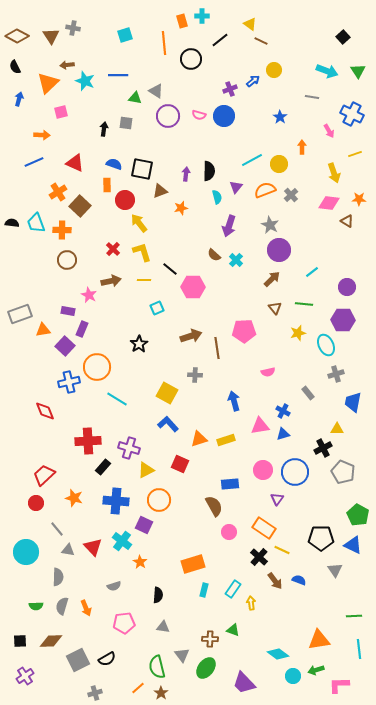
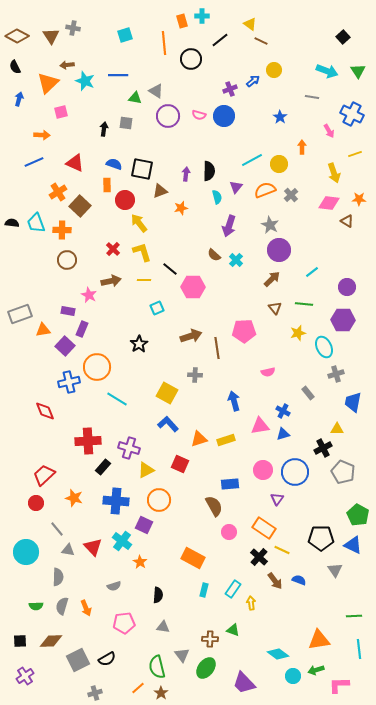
cyan ellipse at (326, 345): moved 2 px left, 2 px down
orange rectangle at (193, 564): moved 6 px up; rotated 45 degrees clockwise
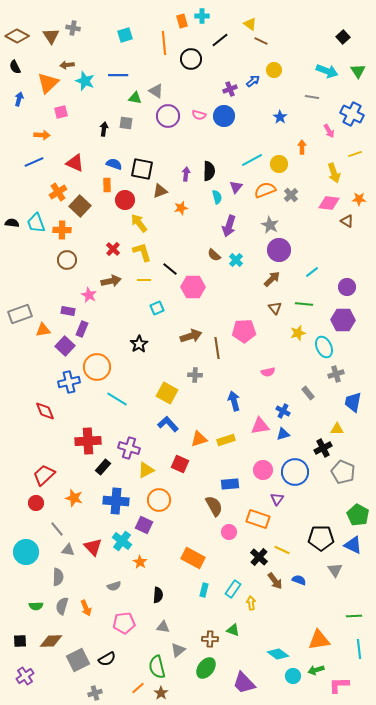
orange rectangle at (264, 528): moved 6 px left, 9 px up; rotated 15 degrees counterclockwise
gray triangle at (182, 655): moved 4 px left, 5 px up; rotated 28 degrees clockwise
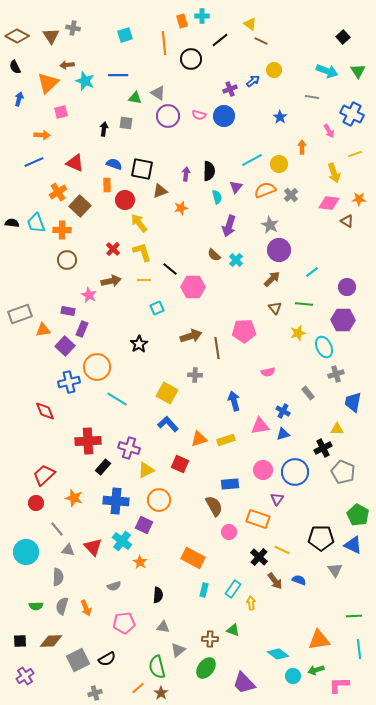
gray triangle at (156, 91): moved 2 px right, 2 px down
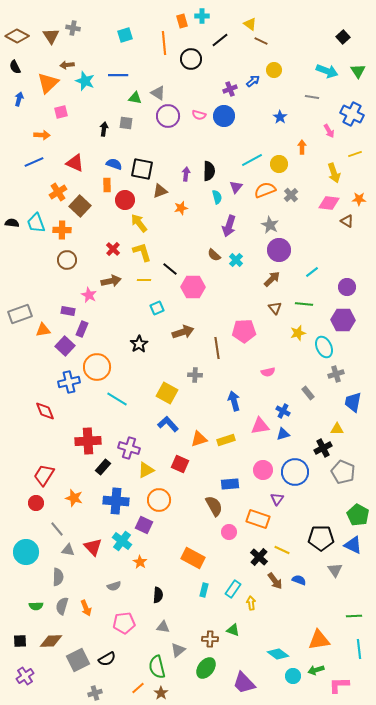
brown arrow at (191, 336): moved 8 px left, 4 px up
red trapezoid at (44, 475): rotated 15 degrees counterclockwise
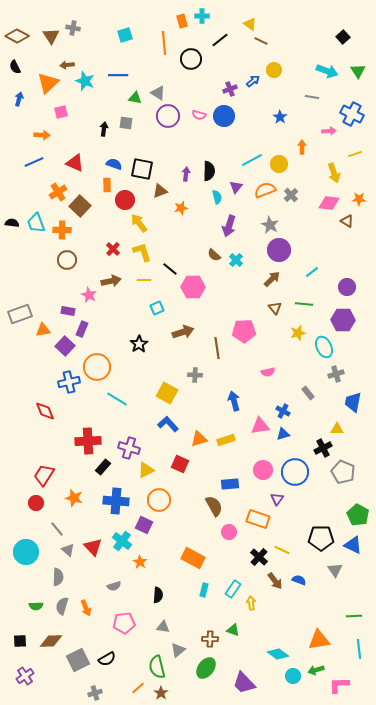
pink arrow at (329, 131): rotated 64 degrees counterclockwise
gray triangle at (68, 550): rotated 32 degrees clockwise
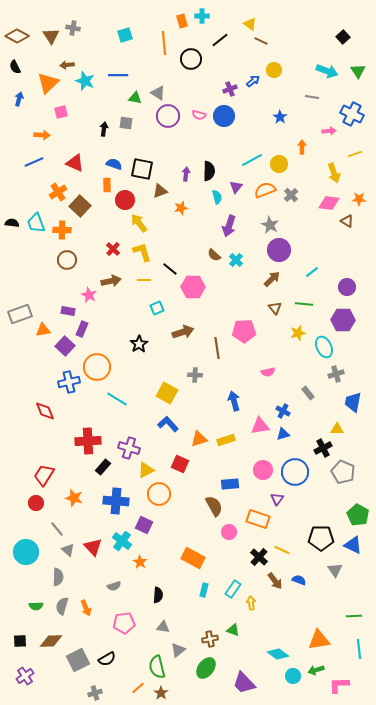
orange circle at (159, 500): moved 6 px up
brown cross at (210, 639): rotated 14 degrees counterclockwise
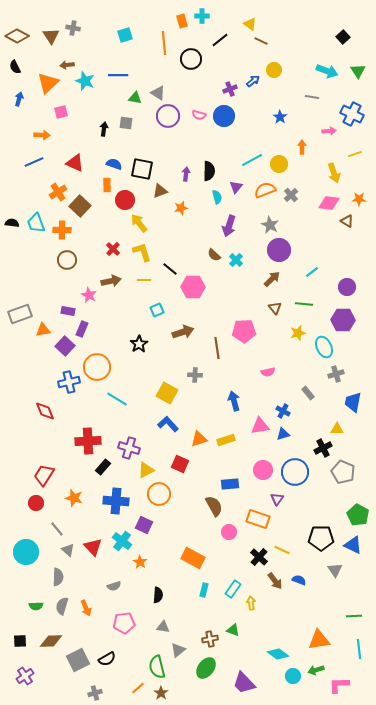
cyan square at (157, 308): moved 2 px down
